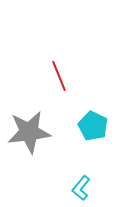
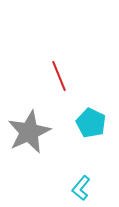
cyan pentagon: moved 2 px left, 3 px up
gray star: rotated 18 degrees counterclockwise
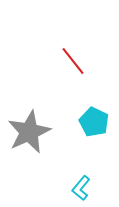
red line: moved 14 px right, 15 px up; rotated 16 degrees counterclockwise
cyan pentagon: moved 3 px right, 1 px up
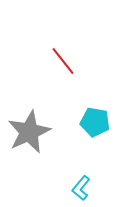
red line: moved 10 px left
cyan pentagon: moved 1 px right; rotated 16 degrees counterclockwise
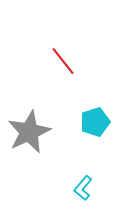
cyan pentagon: rotated 28 degrees counterclockwise
cyan L-shape: moved 2 px right
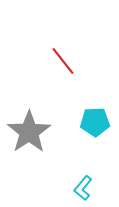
cyan pentagon: rotated 16 degrees clockwise
gray star: rotated 9 degrees counterclockwise
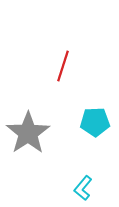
red line: moved 5 px down; rotated 56 degrees clockwise
gray star: moved 1 px left, 1 px down
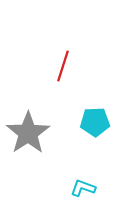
cyan L-shape: rotated 70 degrees clockwise
